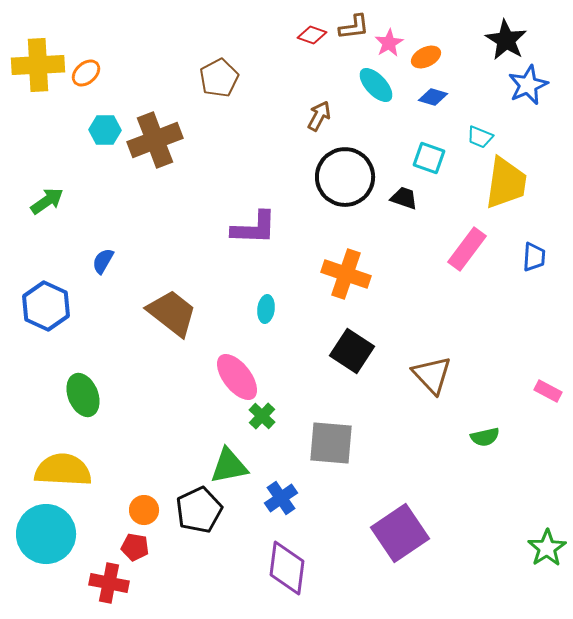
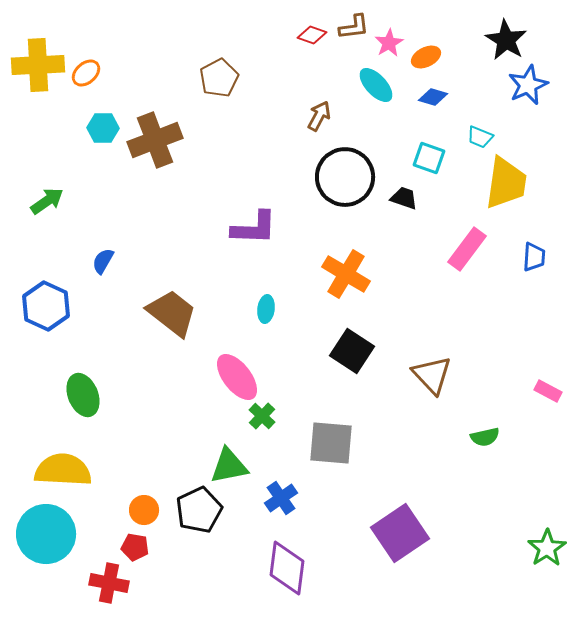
cyan hexagon at (105, 130): moved 2 px left, 2 px up
orange cross at (346, 274): rotated 12 degrees clockwise
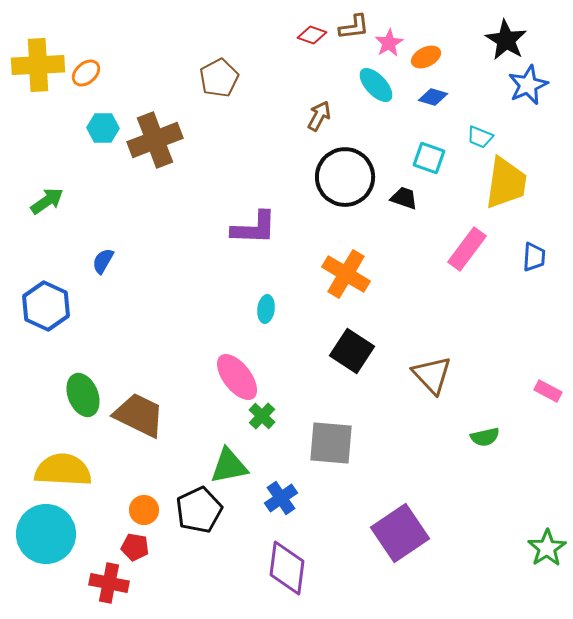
brown trapezoid at (172, 313): moved 33 px left, 102 px down; rotated 12 degrees counterclockwise
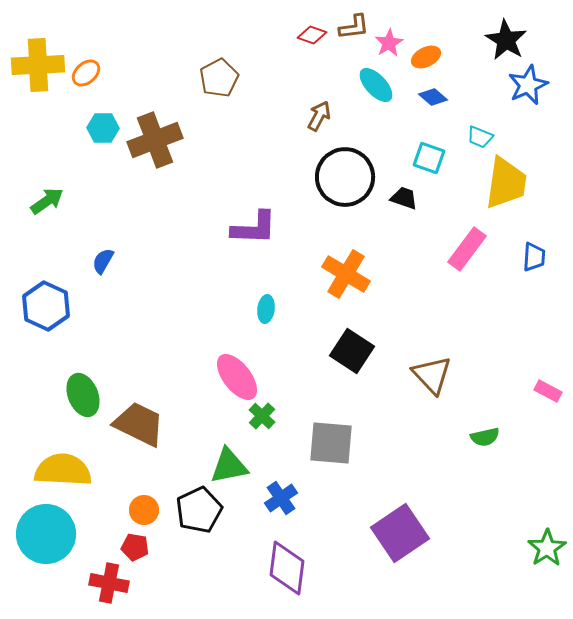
blue diamond at (433, 97): rotated 24 degrees clockwise
brown trapezoid at (139, 415): moved 9 px down
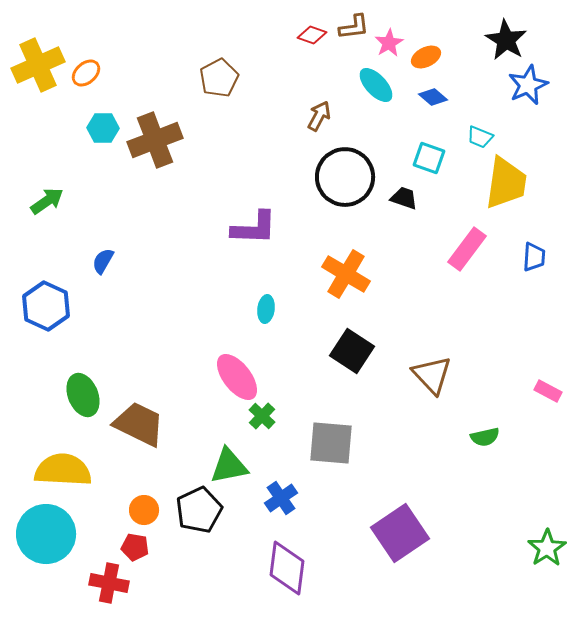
yellow cross at (38, 65): rotated 21 degrees counterclockwise
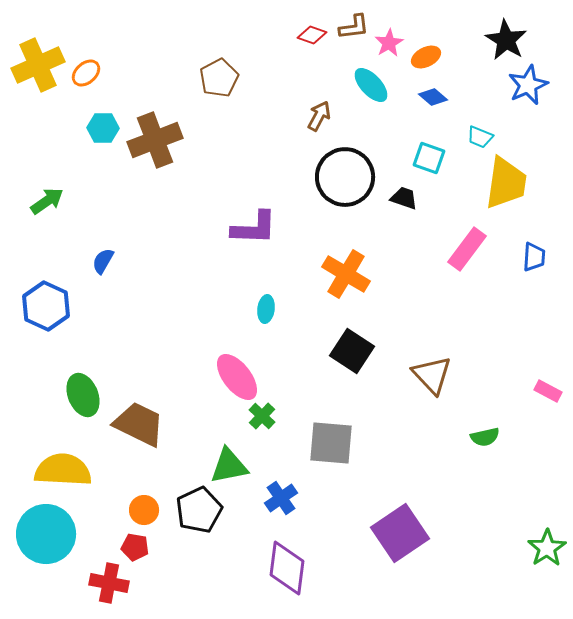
cyan ellipse at (376, 85): moved 5 px left
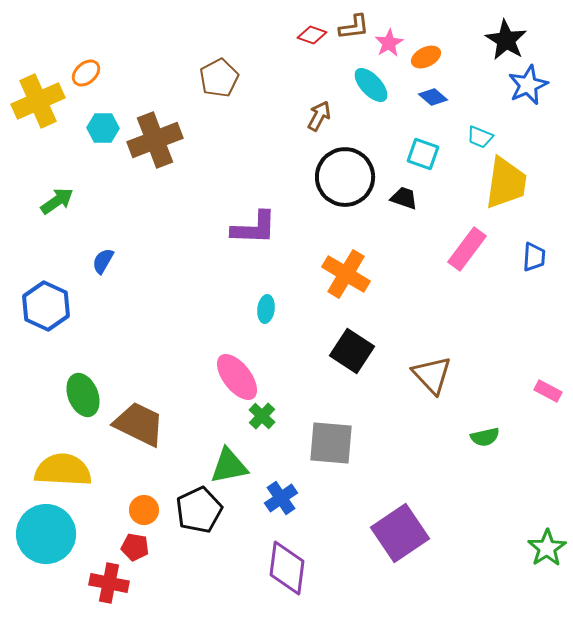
yellow cross at (38, 65): moved 36 px down
cyan square at (429, 158): moved 6 px left, 4 px up
green arrow at (47, 201): moved 10 px right
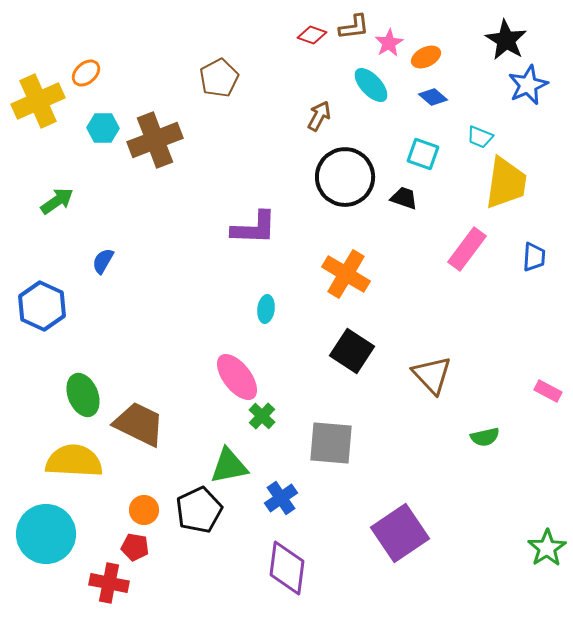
blue hexagon at (46, 306): moved 4 px left
yellow semicircle at (63, 470): moved 11 px right, 9 px up
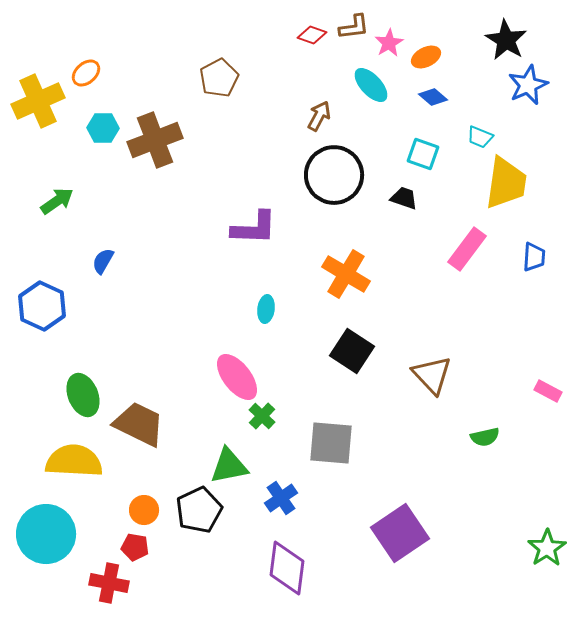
black circle at (345, 177): moved 11 px left, 2 px up
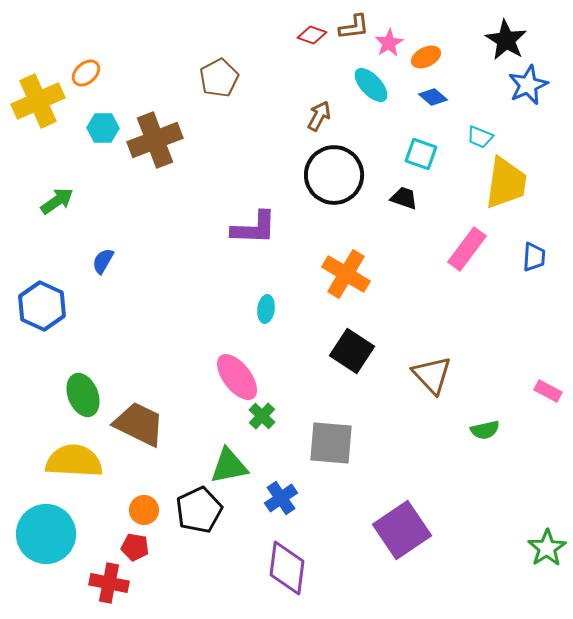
cyan square at (423, 154): moved 2 px left
green semicircle at (485, 437): moved 7 px up
purple square at (400, 533): moved 2 px right, 3 px up
